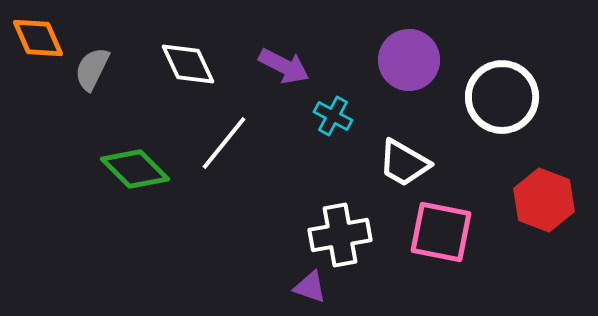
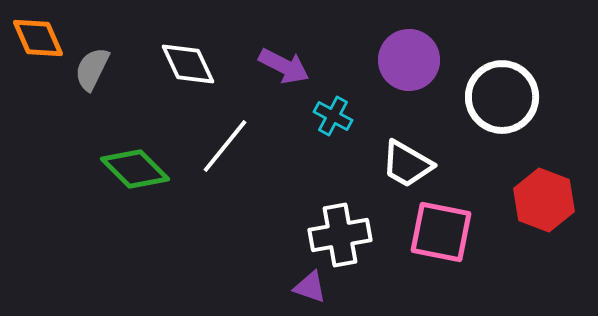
white line: moved 1 px right, 3 px down
white trapezoid: moved 3 px right, 1 px down
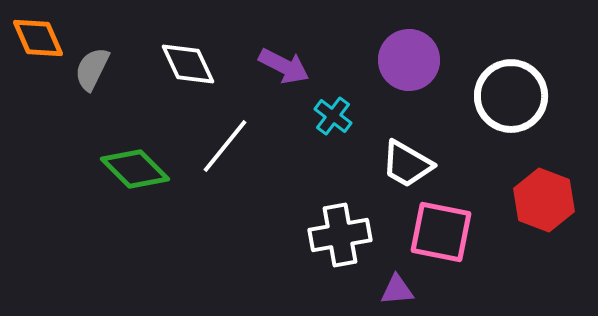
white circle: moved 9 px right, 1 px up
cyan cross: rotated 9 degrees clockwise
purple triangle: moved 87 px right, 3 px down; rotated 24 degrees counterclockwise
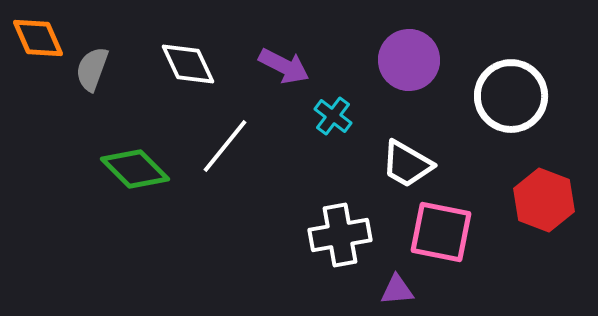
gray semicircle: rotated 6 degrees counterclockwise
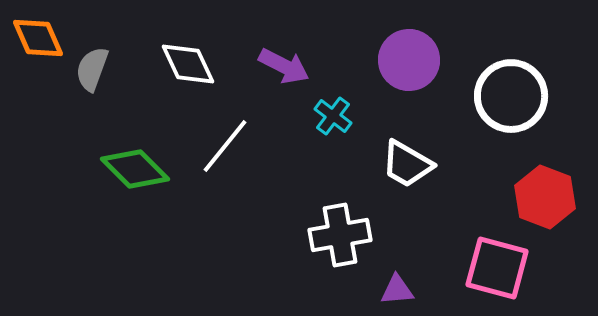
red hexagon: moved 1 px right, 3 px up
pink square: moved 56 px right, 36 px down; rotated 4 degrees clockwise
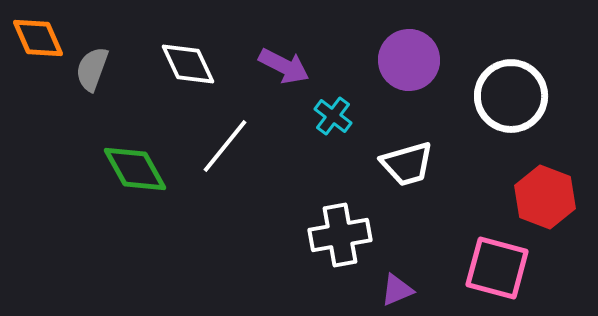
white trapezoid: rotated 46 degrees counterclockwise
green diamond: rotated 16 degrees clockwise
purple triangle: rotated 18 degrees counterclockwise
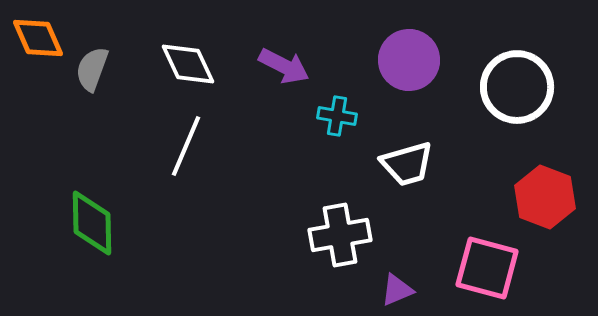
white circle: moved 6 px right, 9 px up
cyan cross: moved 4 px right; rotated 27 degrees counterclockwise
white line: moved 39 px left; rotated 16 degrees counterclockwise
green diamond: moved 43 px left, 54 px down; rotated 28 degrees clockwise
pink square: moved 10 px left
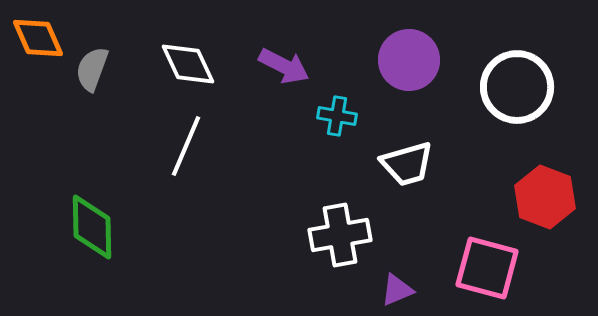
green diamond: moved 4 px down
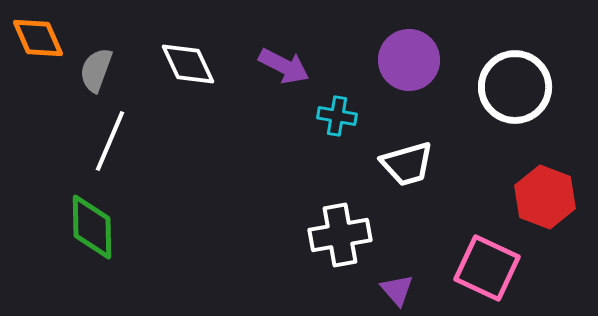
gray semicircle: moved 4 px right, 1 px down
white circle: moved 2 px left
white line: moved 76 px left, 5 px up
pink square: rotated 10 degrees clockwise
purple triangle: rotated 48 degrees counterclockwise
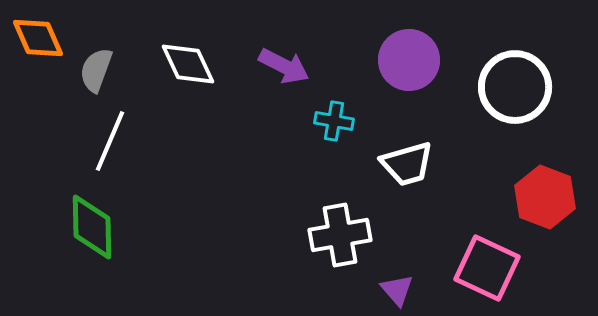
cyan cross: moved 3 px left, 5 px down
